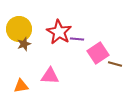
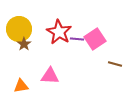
brown star: rotated 16 degrees counterclockwise
pink square: moved 3 px left, 14 px up
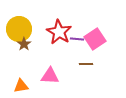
brown line: moved 29 px left; rotated 16 degrees counterclockwise
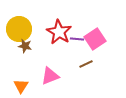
brown star: moved 1 px right, 2 px down; rotated 24 degrees counterclockwise
brown line: rotated 24 degrees counterclockwise
pink triangle: rotated 24 degrees counterclockwise
orange triangle: rotated 49 degrees counterclockwise
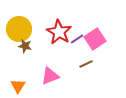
purple line: rotated 40 degrees counterclockwise
orange triangle: moved 3 px left
